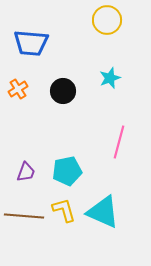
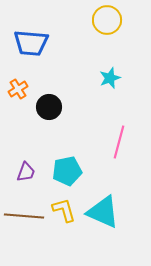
black circle: moved 14 px left, 16 px down
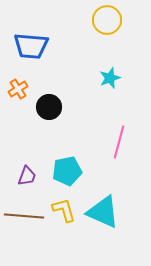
blue trapezoid: moved 3 px down
purple trapezoid: moved 1 px right, 4 px down
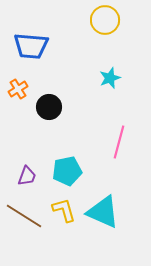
yellow circle: moved 2 px left
brown line: rotated 27 degrees clockwise
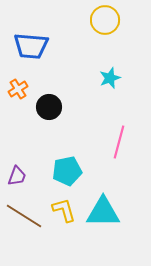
purple trapezoid: moved 10 px left
cyan triangle: rotated 24 degrees counterclockwise
